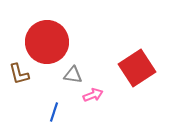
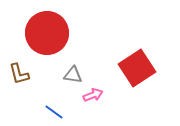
red circle: moved 9 px up
blue line: rotated 72 degrees counterclockwise
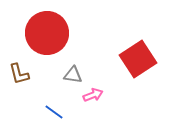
red square: moved 1 px right, 9 px up
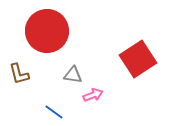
red circle: moved 2 px up
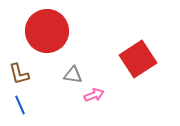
pink arrow: moved 1 px right
blue line: moved 34 px left, 7 px up; rotated 30 degrees clockwise
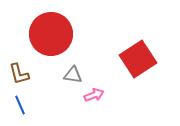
red circle: moved 4 px right, 3 px down
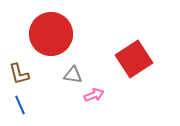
red square: moved 4 px left
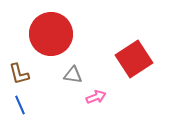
pink arrow: moved 2 px right, 2 px down
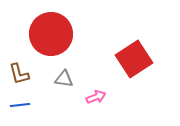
gray triangle: moved 9 px left, 4 px down
blue line: rotated 72 degrees counterclockwise
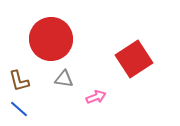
red circle: moved 5 px down
brown L-shape: moved 7 px down
blue line: moved 1 px left, 4 px down; rotated 48 degrees clockwise
